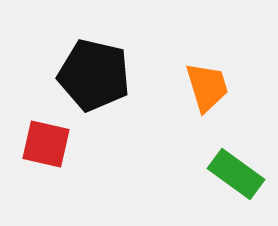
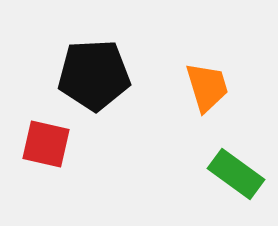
black pentagon: rotated 16 degrees counterclockwise
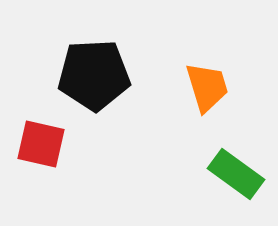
red square: moved 5 px left
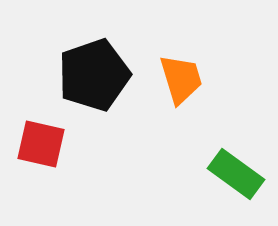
black pentagon: rotated 16 degrees counterclockwise
orange trapezoid: moved 26 px left, 8 px up
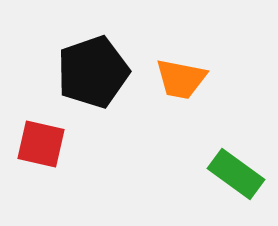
black pentagon: moved 1 px left, 3 px up
orange trapezoid: rotated 118 degrees clockwise
